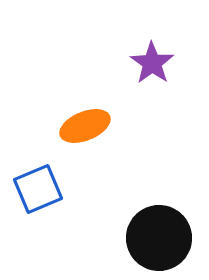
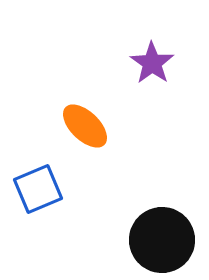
orange ellipse: rotated 66 degrees clockwise
black circle: moved 3 px right, 2 px down
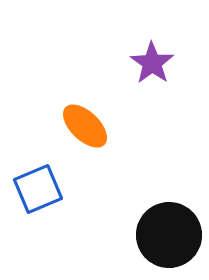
black circle: moved 7 px right, 5 px up
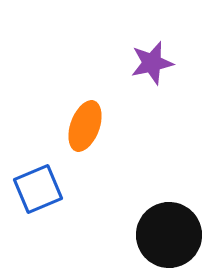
purple star: rotated 24 degrees clockwise
orange ellipse: rotated 66 degrees clockwise
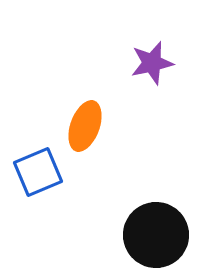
blue square: moved 17 px up
black circle: moved 13 px left
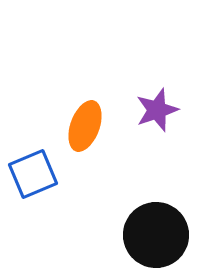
purple star: moved 5 px right, 47 px down; rotated 6 degrees counterclockwise
blue square: moved 5 px left, 2 px down
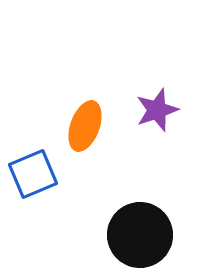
black circle: moved 16 px left
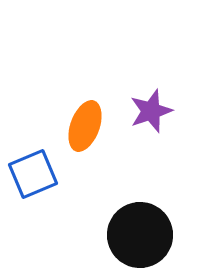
purple star: moved 6 px left, 1 px down
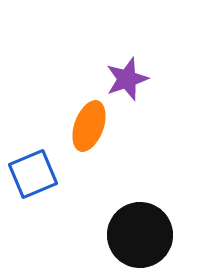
purple star: moved 24 px left, 32 px up
orange ellipse: moved 4 px right
